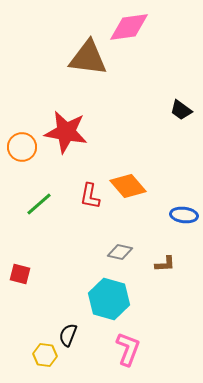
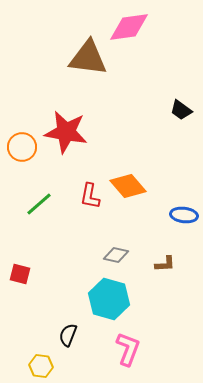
gray diamond: moved 4 px left, 3 px down
yellow hexagon: moved 4 px left, 11 px down
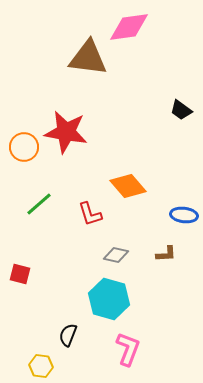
orange circle: moved 2 px right
red L-shape: moved 18 px down; rotated 28 degrees counterclockwise
brown L-shape: moved 1 px right, 10 px up
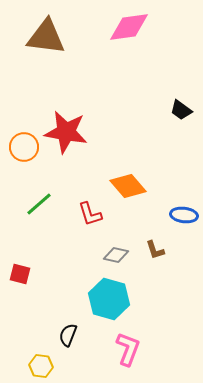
brown triangle: moved 42 px left, 21 px up
brown L-shape: moved 11 px left, 4 px up; rotated 75 degrees clockwise
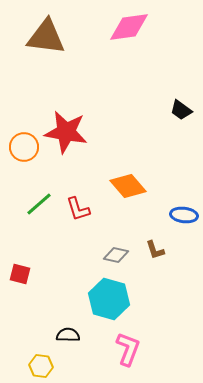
red L-shape: moved 12 px left, 5 px up
black semicircle: rotated 70 degrees clockwise
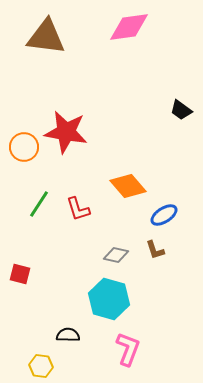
green line: rotated 16 degrees counterclockwise
blue ellipse: moved 20 px left; rotated 40 degrees counterclockwise
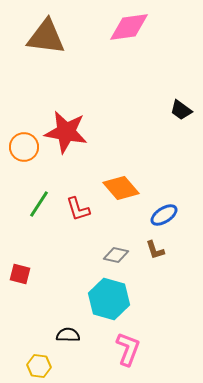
orange diamond: moved 7 px left, 2 px down
yellow hexagon: moved 2 px left
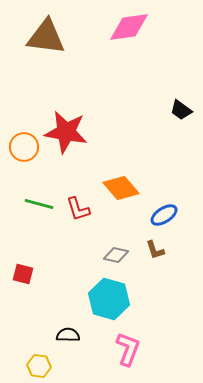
green line: rotated 72 degrees clockwise
red square: moved 3 px right
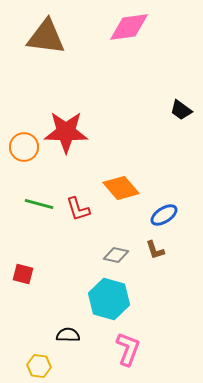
red star: rotated 9 degrees counterclockwise
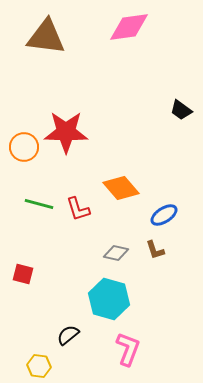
gray diamond: moved 2 px up
black semicircle: rotated 40 degrees counterclockwise
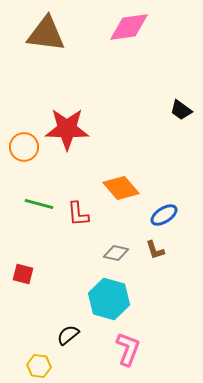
brown triangle: moved 3 px up
red star: moved 1 px right, 3 px up
red L-shape: moved 5 px down; rotated 12 degrees clockwise
